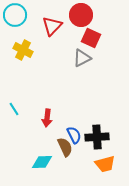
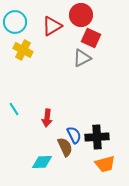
cyan circle: moved 7 px down
red triangle: rotated 15 degrees clockwise
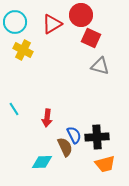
red triangle: moved 2 px up
gray triangle: moved 18 px right, 8 px down; rotated 42 degrees clockwise
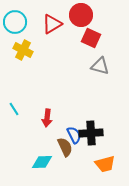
black cross: moved 6 px left, 4 px up
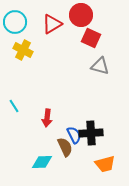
cyan line: moved 3 px up
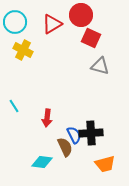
cyan diamond: rotated 10 degrees clockwise
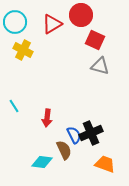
red square: moved 4 px right, 2 px down
black cross: rotated 20 degrees counterclockwise
brown semicircle: moved 1 px left, 3 px down
orange trapezoid: rotated 145 degrees counterclockwise
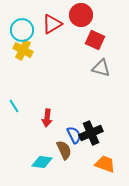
cyan circle: moved 7 px right, 8 px down
gray triangle: moved 1 px right, 2 px down
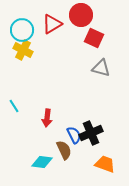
red square: moved 1 px left, 2 px up
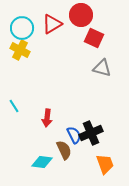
cyan circle: moved 2 px up
yellow cross: moved 3 px left
gray triangle: moved 1 px right
orange trapezoid: rotated 50 degrees clockwise
